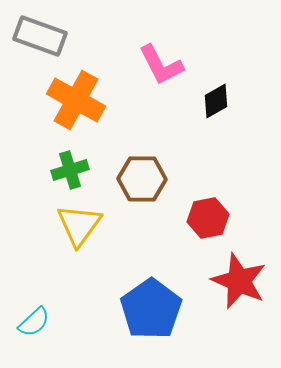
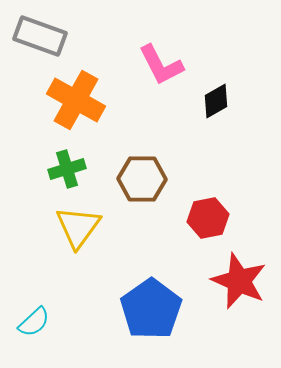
green cross: moved 3 px left, 1 px up
yellow triangle: moved 1 px left, 2 px down
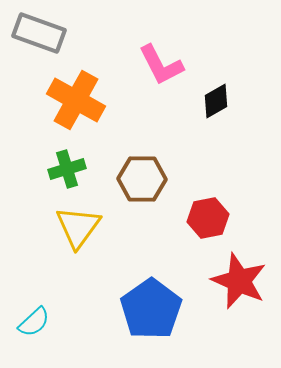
gray rectangle: moved 1 px left, 3 px up
